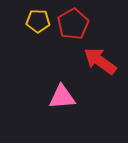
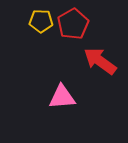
yellow pentagon: moved 3 px right
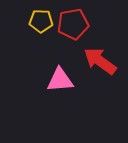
red pentagon: rotated 20 degrees clockwise
pink triangle: moved 2 px left, 17 px up
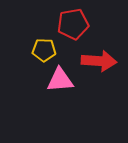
yellow pentagon: moved 3 px right, 29 px down
red arrow: moved 1 px left; rotated 148 degrees clockwise
